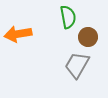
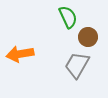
green semicircle: rotated 15 degrees counterclockwise
orange arrow: moved 2 px right, 20 px down
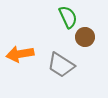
brown circle: moved 3 px left
gray trapezoid: moved 16 px left; rotated 88 degrees counterclockwise
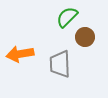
green semicircle: moved 1 px left; rotated 110 degrees counterclockwise
gray trapezoid: moved 1 px left, 1 px up; rotated 56 degrees clockwise
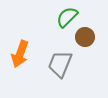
orange arrow: rotated 60 degrees counterclockwise
gray trapezoid: rotated 24 degrees clockwise
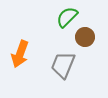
gray trapezoid: moved 3 px right, 1 px down
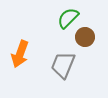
green semicircle: moved 1 px right, 1 px down
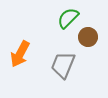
brown circle: moved 3 px right
orange arrow: rotated 8 degrees clockwise
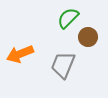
orange arrow: rotated 40 degrees clockwise
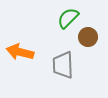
orange arrow: moved 2 px up; rotated 36 degrees clockwise
gray trapezoid: rotated 24 degrees counterclockwise
